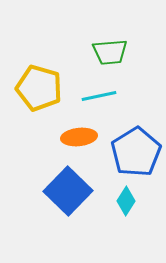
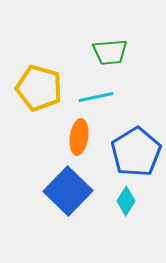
cyan line: moved 3 px left, 1 px down
orange ellipse: rotated 76 degrees counterclockwise
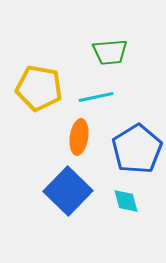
yellow pentagon: rotated 6 degrees counterclockwise
blue pentagon: moved 1 px right, 3 px up
cyan diamond: rotated 48 degrees counterclockwise
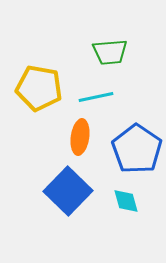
orange ellipse: moved 1 px right
blue pentagon: rotated 6 degrees counterclockwise
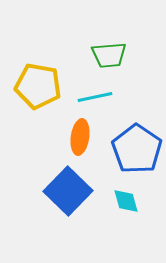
green trapezoid: moved 1 px left, 3 px down
yellow pentagon: moved 1 px left, 2 px up
cyan line: moved 1 px left
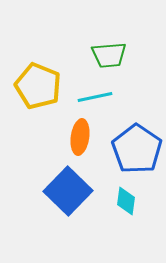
yellow pentagon: rotated 12 degrees clockwise
cyan diamond: rotated 24 degrees clockwise
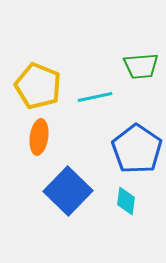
green trapezoid: moved 32 px right, 11 px down
orange ellipse: moved 41 px left
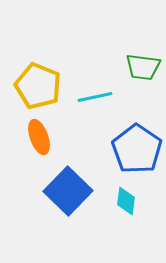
green trapezoid: moved 2 px right, 1 px down; rotated 12 degrees clockwise
orange ellipse: rotated 28 degrees counterclockwise
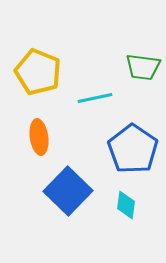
yellow pentagon: moved 14 px up
cyan line: moved 1 px down
orange ellipse: rotated 12 degrees clockwise
blue pentagon: moved 4 px left
cyan diamond: moved 4 px down
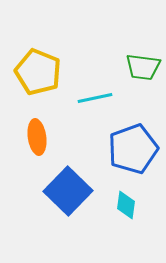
orange ellipse: moved 2 px left
blue pentagon: rotated 18 degrees clockwise
